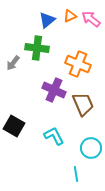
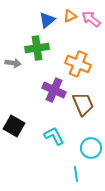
green cross: rotated 15 degrees counterclockwise
gray arrow: rotated 119 degrees counterclockwise
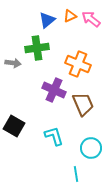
cyan L-shape: rotated 10 degrees clockwise
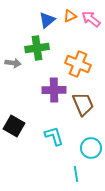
purple cross: rotated 25 degrees counterclockwise
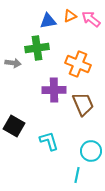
blue triangle: moved 1 px right, 1 px down; rotated 30 degrees clockwise
cyan L-shape: moved 5 px left, 5 px down
cyan circle: moved 3 px down
cyan line: moved 1 px right, 1 px down; rotated 21 degrees clockwise
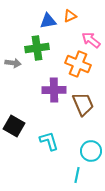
pink arrow: moved 21 px down
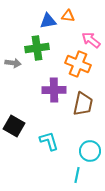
orange triangle: moved 2 px left; rotated 32 degrees clockwise
brown trapezoid: rotated 35 degrees clockwise
cyan circle: moved 1 px left
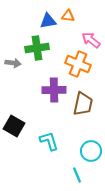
cyan circle: moved 1 px right
cyan line: rotated 35 degrees counterclockwise
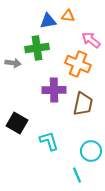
black square: moved 3 px right, 3 px up
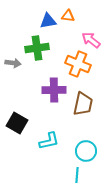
cyan L-shape: rotated 95 degrees clockwise
cyan circle: moved 5 px left
cyan line: rotated 28 degrees clockwise
